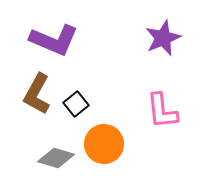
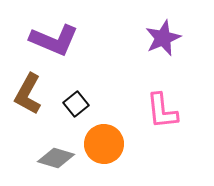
brown L-shape: moved 9 px left
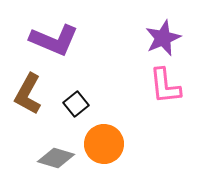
pink L-shape: moved 3 px right, 25 px up
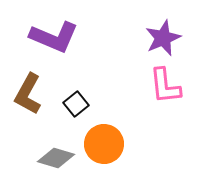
purple L-shape: moved 3 px up
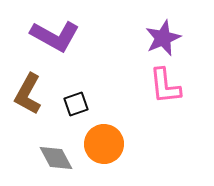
purple L-shape: moved 1 px right, 1 px up; rotated 6 degrees clockwise
black square: rotated 20 degrees clockwise
gray diamond: rotated 45 degrees clockwise
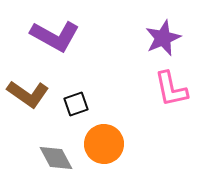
pink L-shape: moved 6 px right, 3 px down; rotated 6 degrees counterclockwise
brown L-shape: rotated 84 degrees counterclockwise
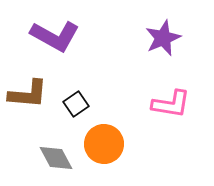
pink L-shape: moved 15 px down; rotated 69 degrees counterclockwise
brown L-shape: rotated 30 degrees counterclockwise
black square: rotated 15 degrees counterclockwise
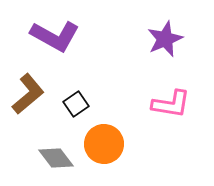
purple star: moved 2 px right, 1 px down
brown L-shape: rotated 45 degrees counterclockwise
gray diamond: rotated 9 degrees counterclockwise
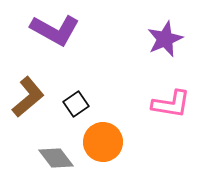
purple L-shape: moved 6 px up
brown L-shape: moved 3 px down
orange circle: moved 1 px left, 2 px up
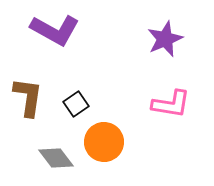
brown L-shape: rotated 42 degrees counterclockwise
orange circle: moved 1 px right
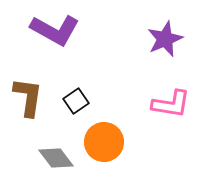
black square: moved 3 px up
